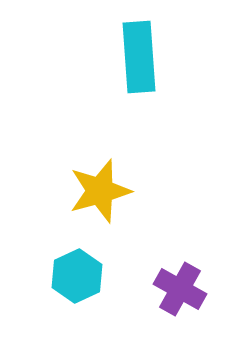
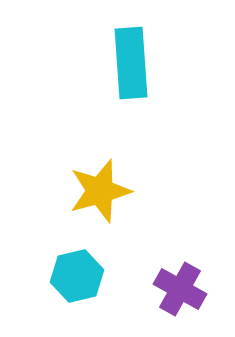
cyan rectangle: moved 8 px left, 6 px down
cyan hexagon: rotated 12 degrees clockwise
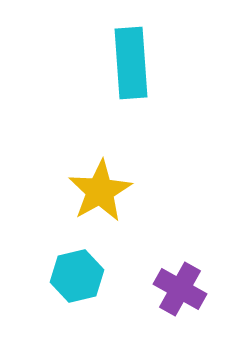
yellow star: rotated 14 degrees counterclockwise
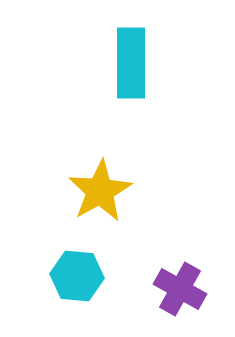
cyan rectangle: rotated 4 degrees clockwise
cyan hexagon: rotated 18 degrees clockwise
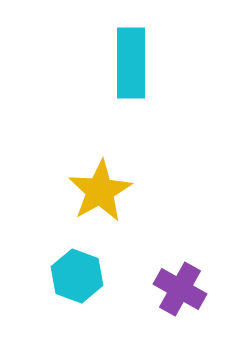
cyan hexagon: rotated 15 degrees clockwise
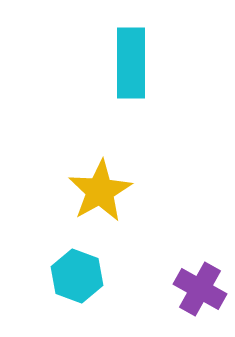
purple cross: moved 20 px right
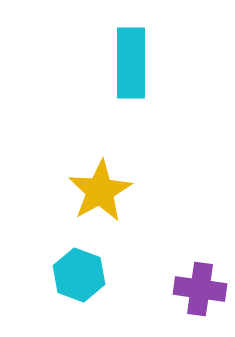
cyan hexagon: moved 2 px right, 1 px up
purple cross: rotated 21 degrees counterclockwise
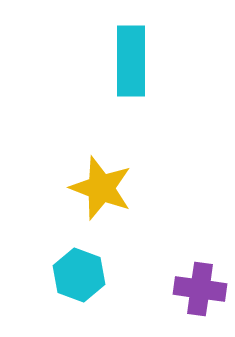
cyan rectangle: moved 2 px up
yellow star: moved 1 px right, 3 px up; rotated 22 degrees counterclockwise
